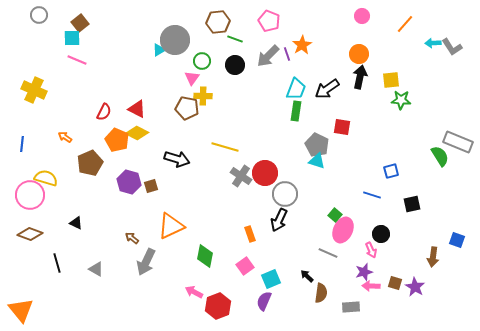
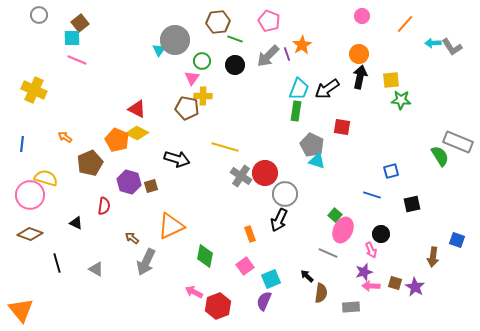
cyan triangle at (159, 50): rotated 24 degrees counterclockwise
cyan trapezoid at (296, 89): moved 3 px right
red semicircle at (104, 112): moved 94 px down; rotated 18 degrees counterclockwise
gray pentagon at (317, 145): moved 5 px left
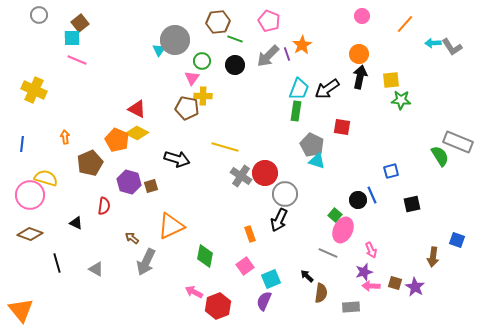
orange arrow at (65, 137): rotated 48 degrees clockwise
blue line at (372, 195): rotated 48 degrees clockwise
black circle at (381, 234): moved 23 px left, 34 px up
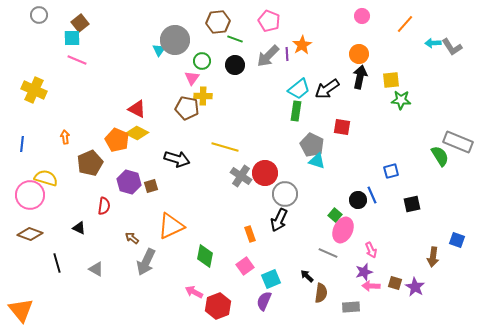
purple line at (287, 54): rotated 16 degrees clockwise
cyan trapezoid at (299, 89): rotated 30 degrees clockwise
black triangle at (76, 223): moved 3 px right, 5 px down
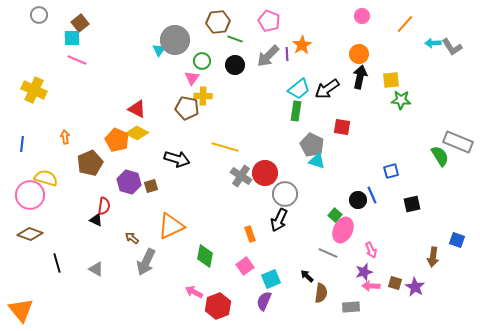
black triangle at (79, 228): moved 17 px right, 8 px up
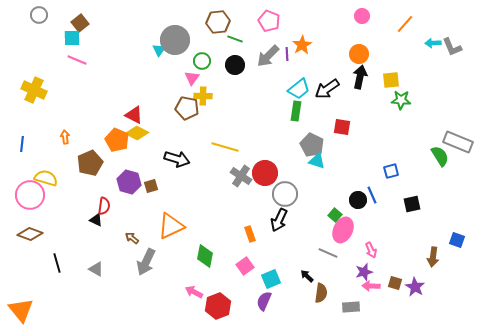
gray L-shape at (452, 47): rotated 10 degrees clockwise
red triangle at (137, 109): moved 3 px left, 6 px down
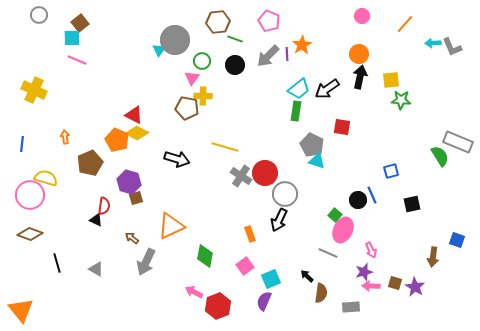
brown square at (151, 186): moved 15 px left, 12 px down
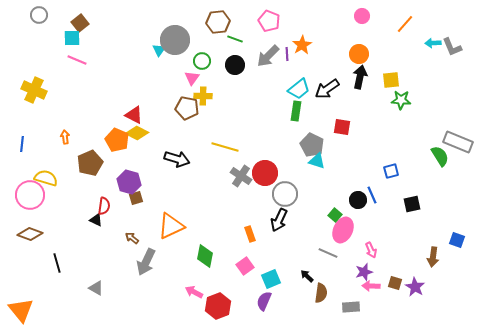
gray triangle at (96, 269): moved 19 px down
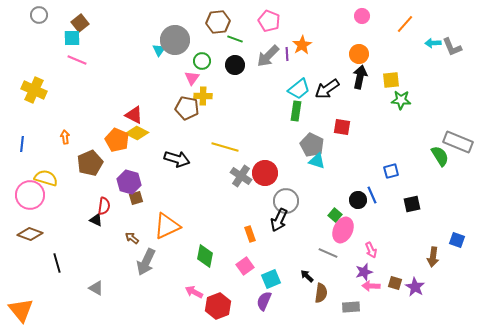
gray circle at (285, 194): moved 1 px right, 7 px down
orange triangle at (171, 226): moved 4 px left
